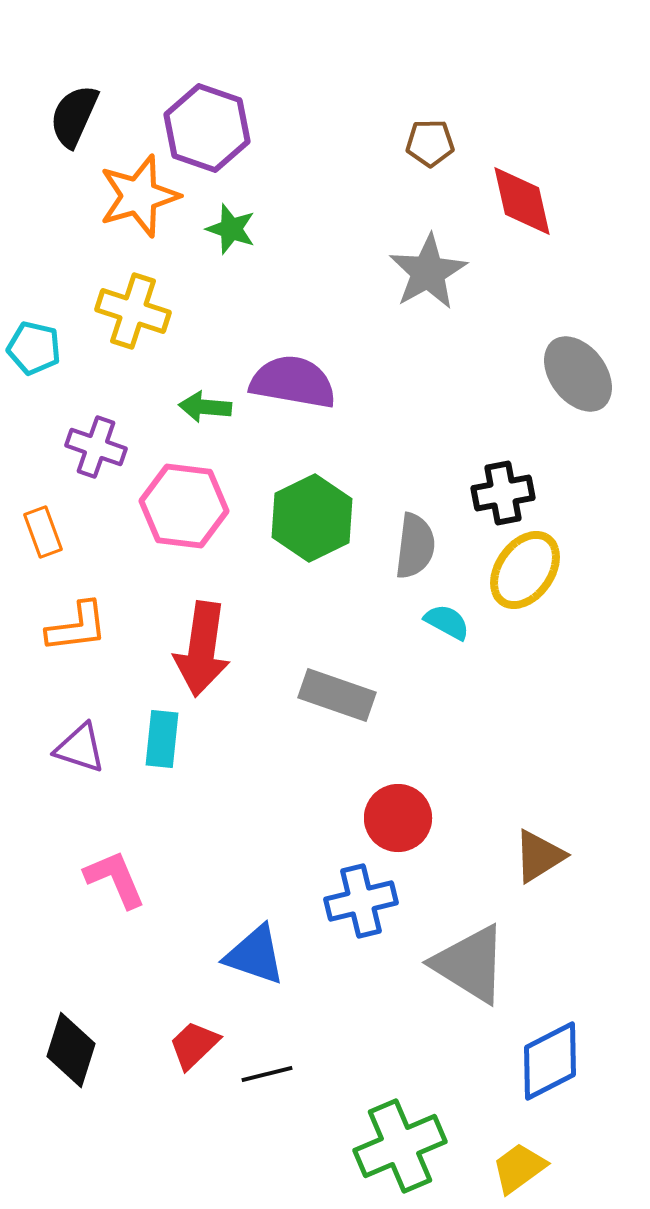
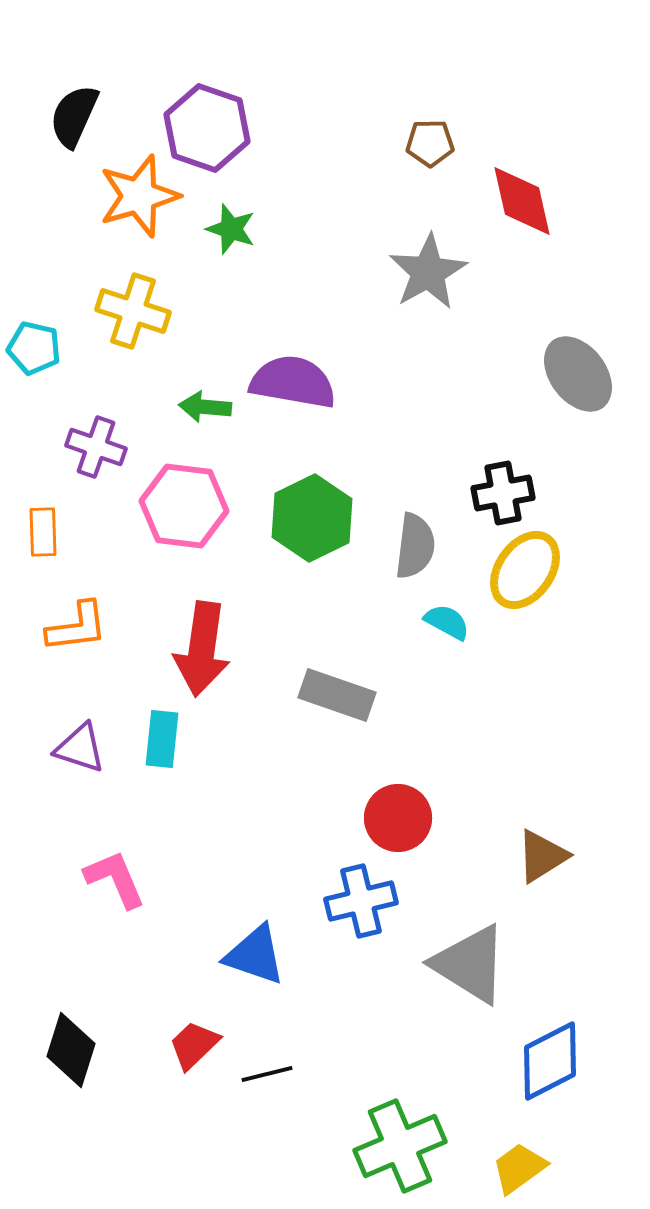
orange rectangle: rotated 18 degrees clockwise
brown triangle: moved 3 px right
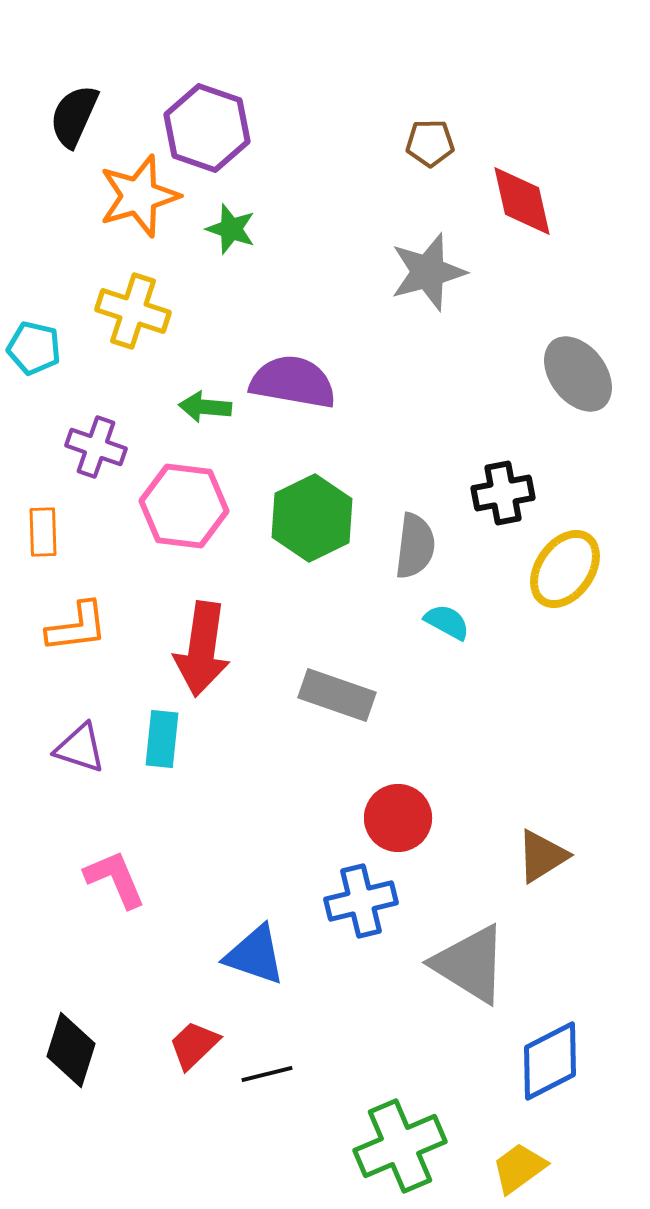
gray star: rotated 14 degrees clockwise
yellow ellipse: moved 40 px right, 1 px up
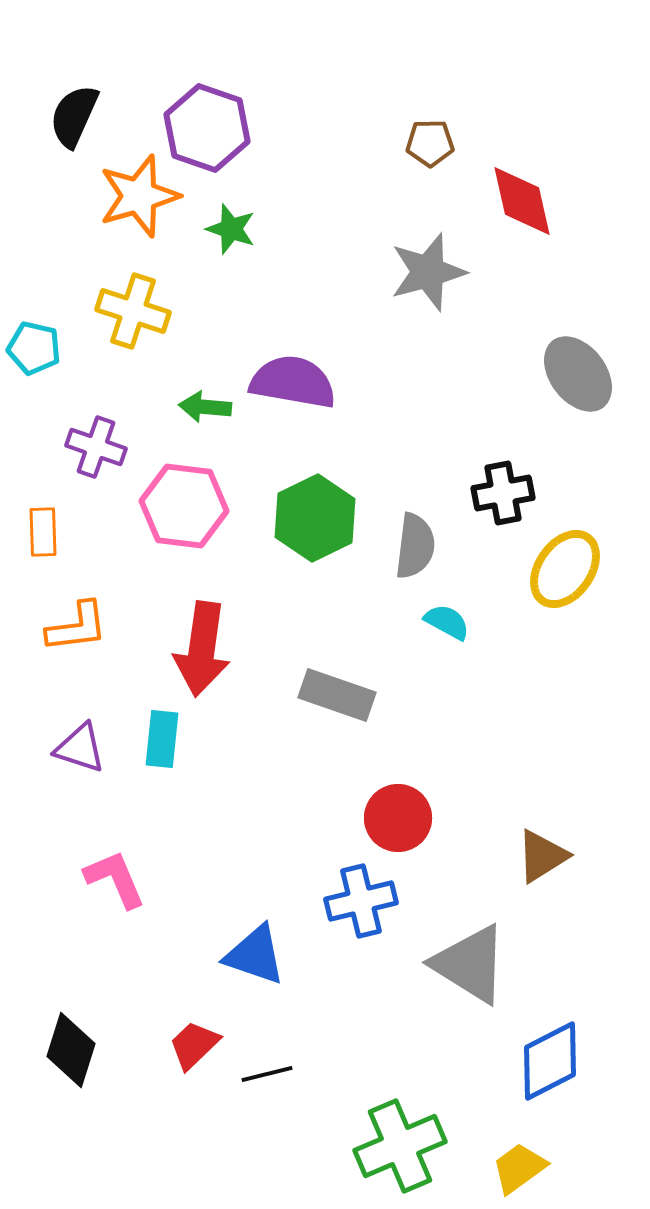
green hexagon: moved 3 px right
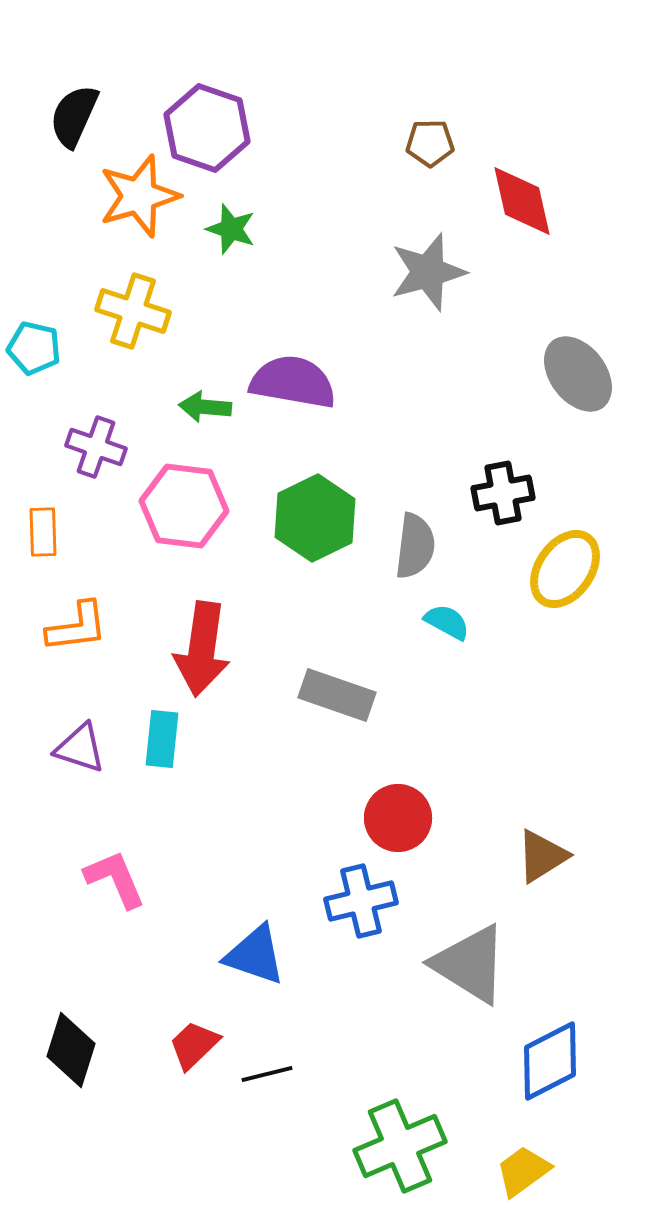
yellow trapezoid: moved 4 px right, 3 px down
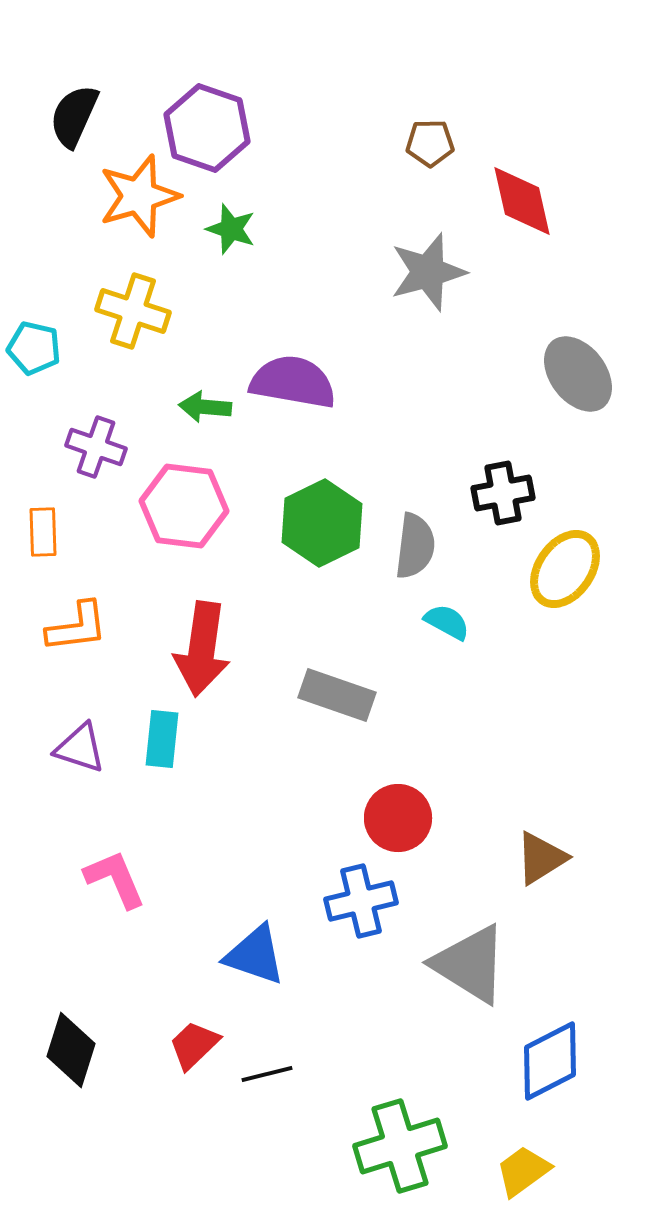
green hexagon: moved 7 px right, 5 px down
brown triangle: moved 1 px left, 2 px down
green cross: rotated 6 degrees clockwise
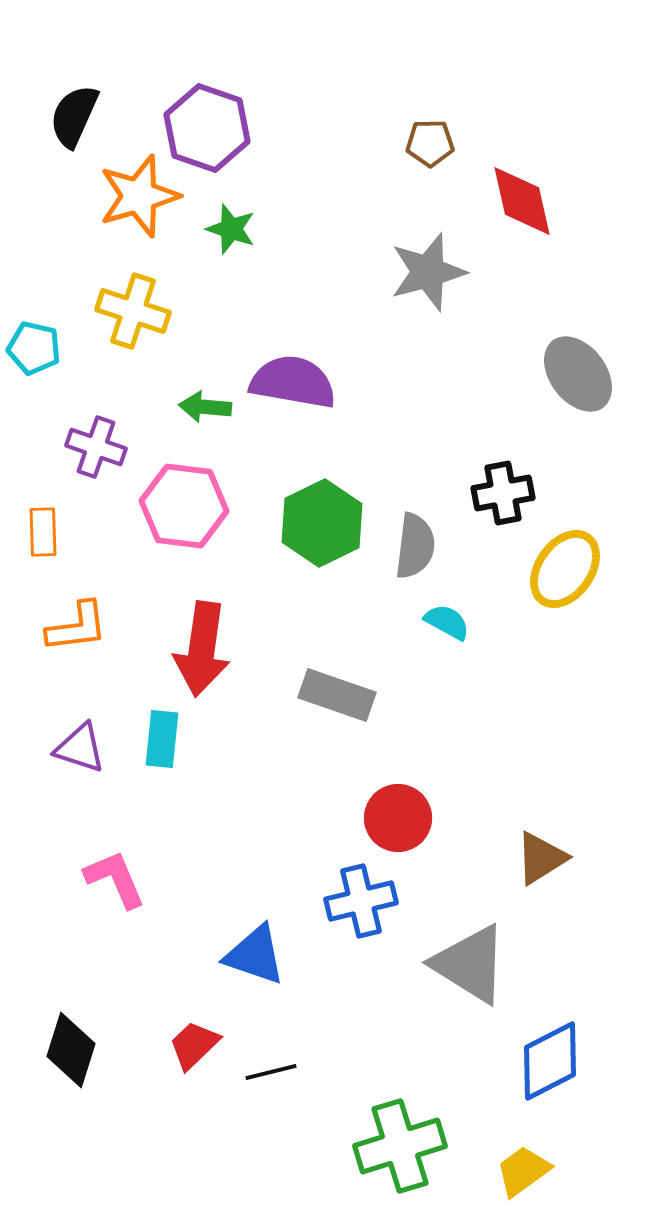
black line: moved 4 px right, 2 px up
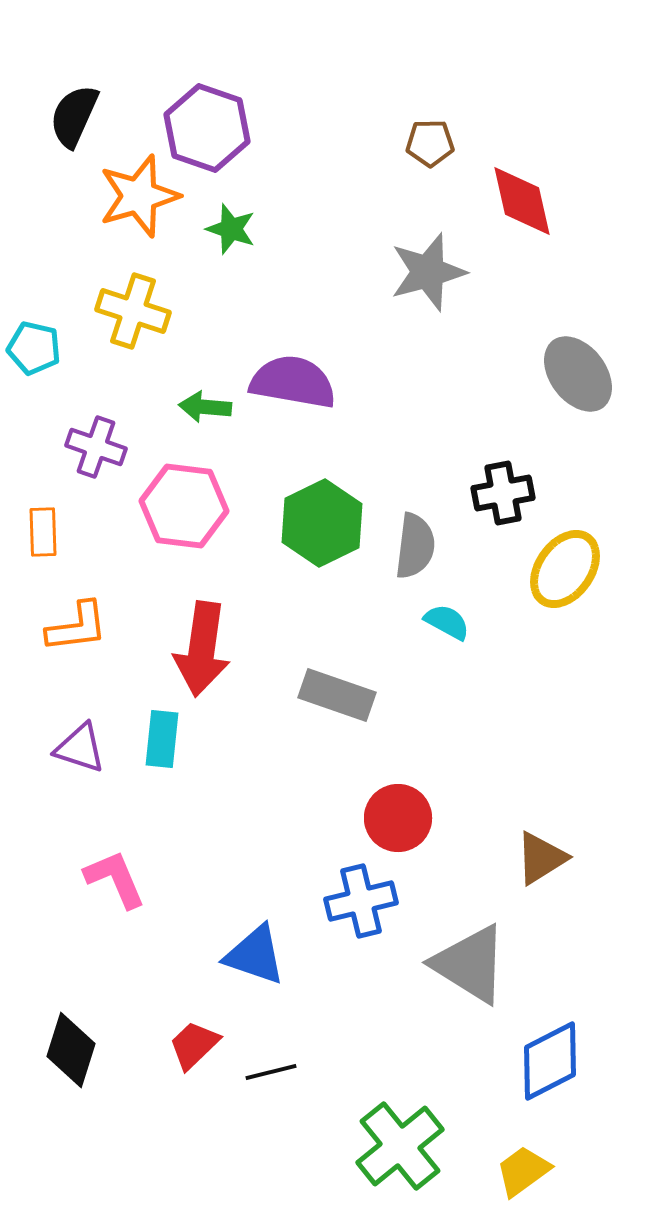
green cross: rotated 22 degrees counterclockwise
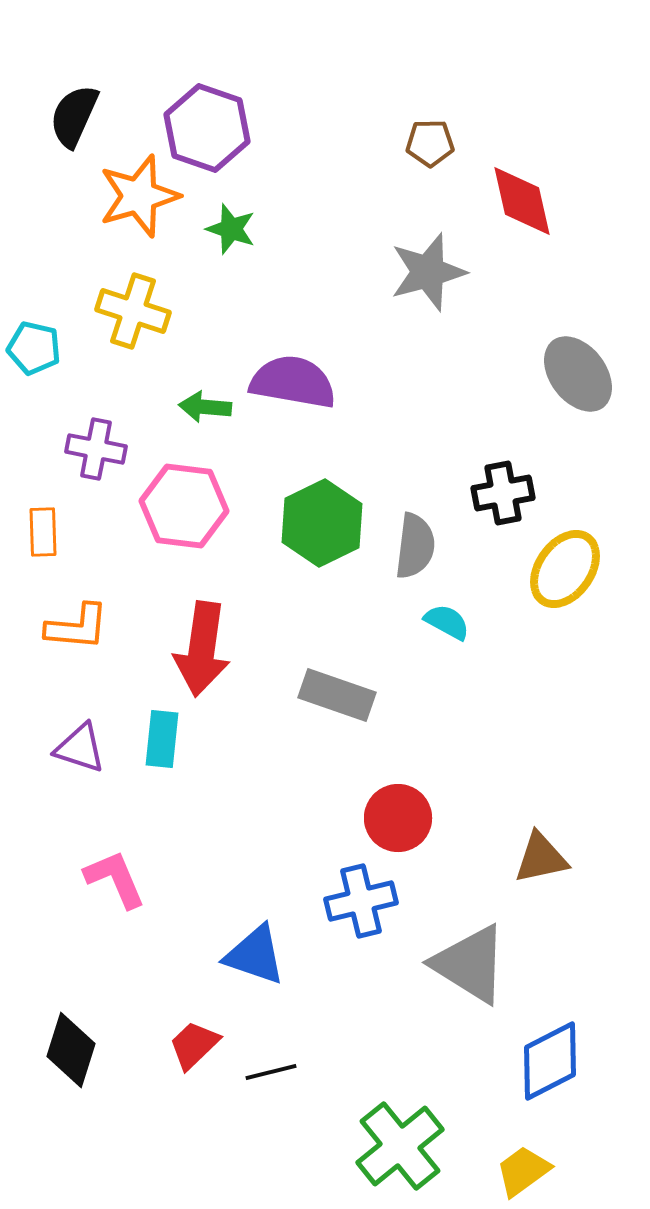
purple cross: moved 2 px down; rotated 8 degrees counterclockwise
orange L-shape: rotated 12 degrees clockwise
brown triangle: rotated 20 degrees clockwise
